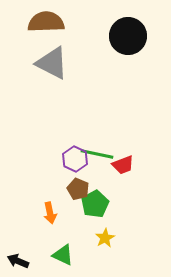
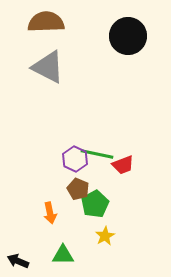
gray triangle: moved 4 px left, 4 px down
yellow star: moved 2 px up
green triangle: rotated 25 degrees counterclockwise
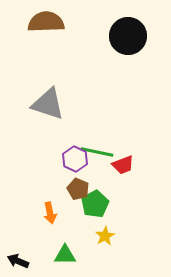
gray triangle: moved 37 px down; rotated 9 degrees counterclockwise
green line: moved 2 px up
green triangle: moved 2 px right
